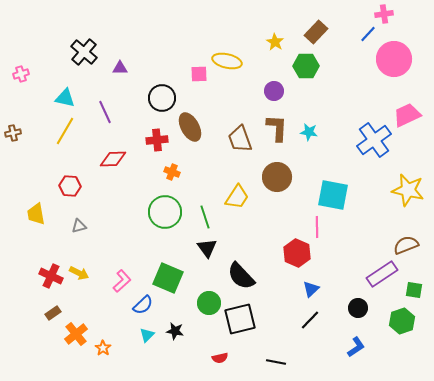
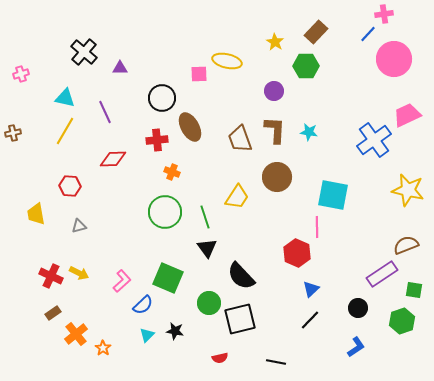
brown L-shape at (277, 128): moved 2 px left, 2 px down
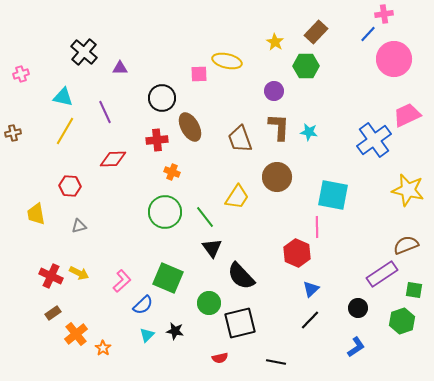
cyan triangle at (65, 98): moved 2 px left, 1 px up
brown L-shape at (275, 130): moved 4 px right, 3 px up
green line at (205, 217): rotated 20 degrees counterclockwise
black triangle at (207, 248): moved 5 px right
black square at (240, 319): moved 4 px down
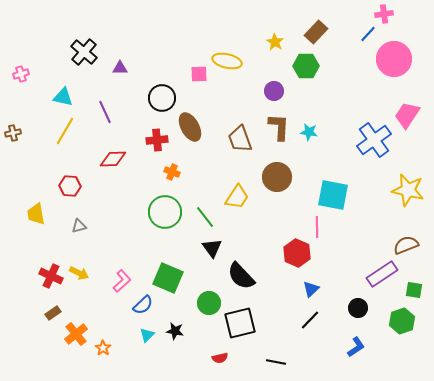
pink trapezoid at (407, 115): rotated 32 degrees counterclockwise
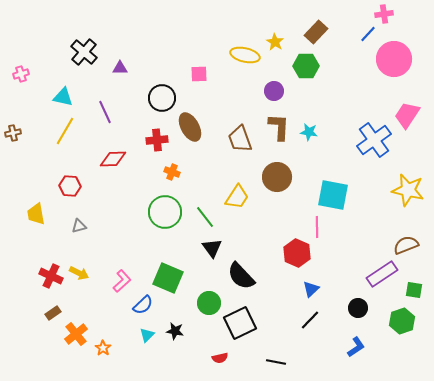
yellow ellipse at (227, 61): moved 18 px right, 6 px up
black square at (240, 323): rotated 12 degrees counterclockwise
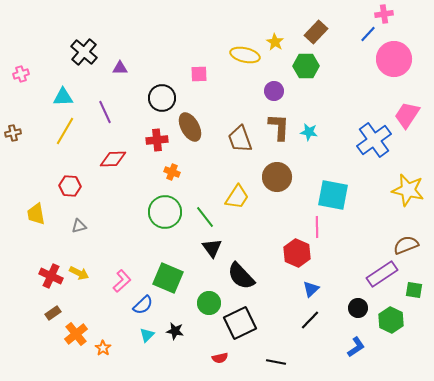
cyan triangle at (63, 97): rotated 15 degrees counterclockwise
green hexagon at (402, 321): moved 11 px left, 1 px up; rotated 15 degrees counterclockwise
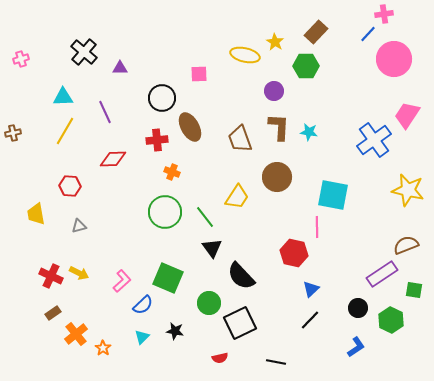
pink cross at (21, 74): moved 15 px up
red hexagon at (297, 253): moved 3 px left; rotated 12 degrees counterclockwise
cyan triangle at (147, 335): moved 5 px left, 2 px down
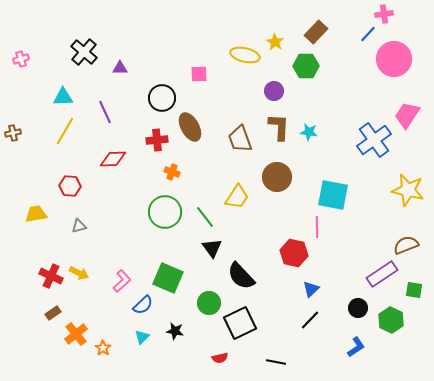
yellow trapezoid at (36, 214): rotated 90 degrees clockwise
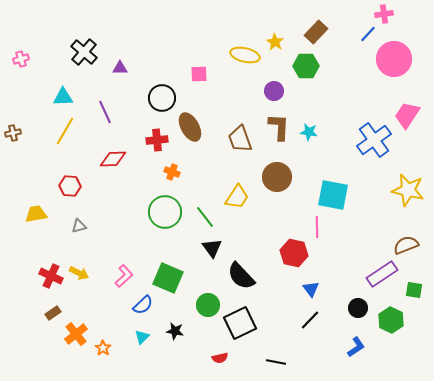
pink L-shape at (122, 281): moved 2 px right, 5 px up
blue triangle at (311, 289): rotated 24 degrees counterclockwise
green circle at (209, 303): moved 1 px left, 2 px down
